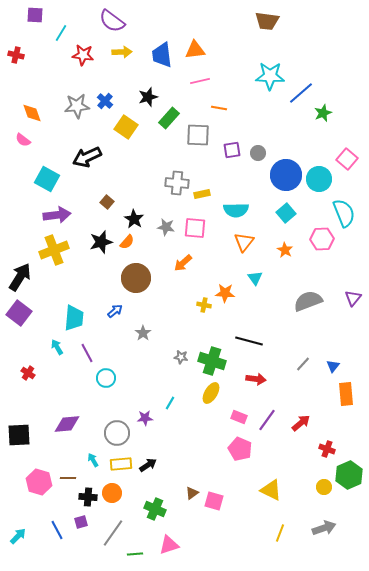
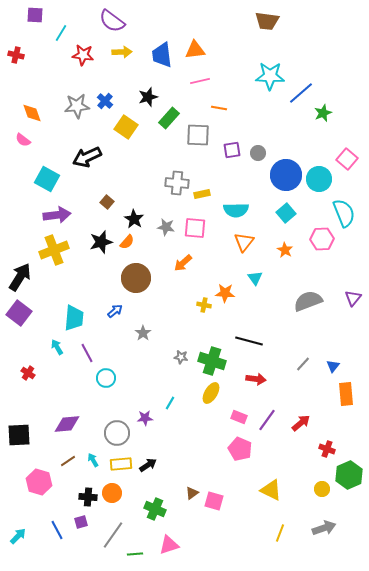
brown line at (68, 478): moved 17 px up; rotated 35 degrees counterclockwise
yellow circle at (324, 487): moved 2 px left, 2 px down
gray line at (113, 533): moved 2 px down
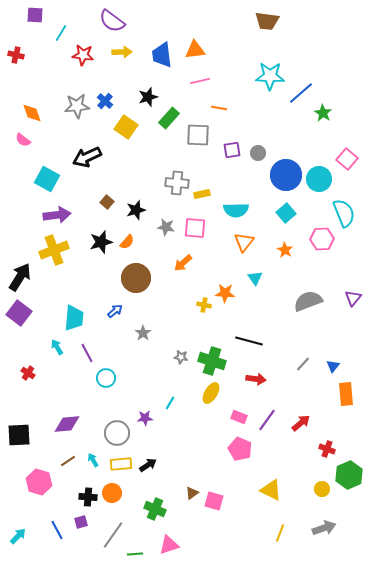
green star at (323, 113): rotated 18 degrees counterclockwise
black star at (134, 219): moved 2 px right, 9 px up; rotated 24 degrees clockwise
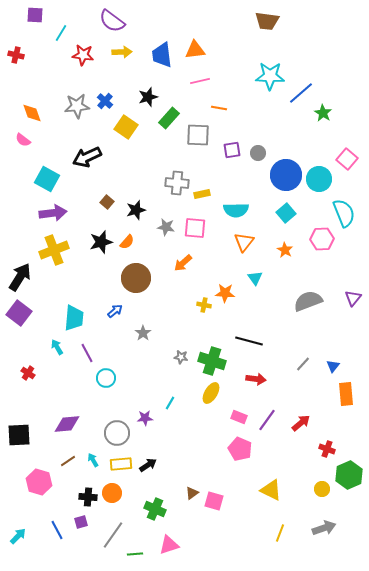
purple arrow at (57, 215): moved 4 px left, 2 px up
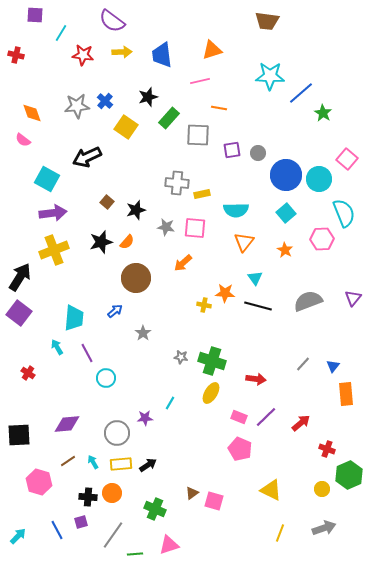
orange triangle at (195, 50): moved 17 px right; rotated 10 degrees counterclockwise
black line at (249, 341): moved 9 px right, 35 px up
purple line at (267, 420): moved 1 px left, 3 px up; rotated 10 degrees clockwise
cyan arrow at (93, 460): moved 2 px down
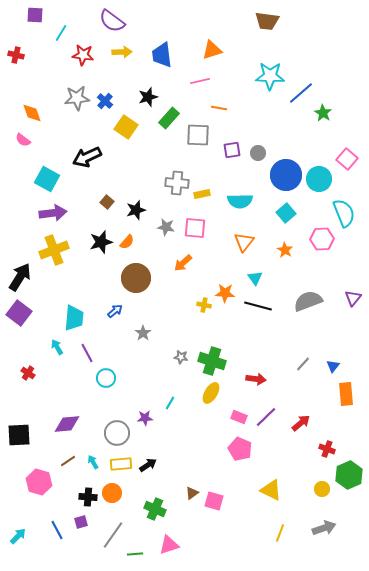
gray star at (77, 106): moved 8 px up
cyan semicircle at (236, 210): moved 4 px right, 9 px up
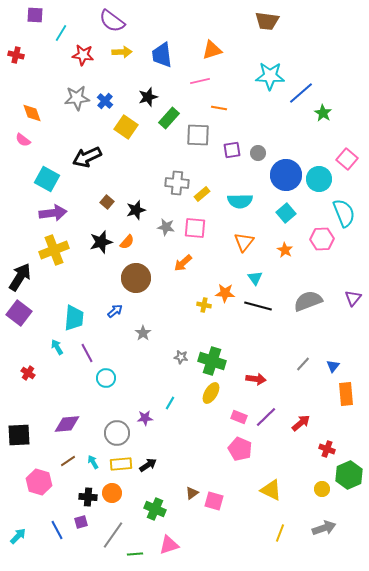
yellow rectangle at (202, 194): rotated 28 degrees counterclockwise
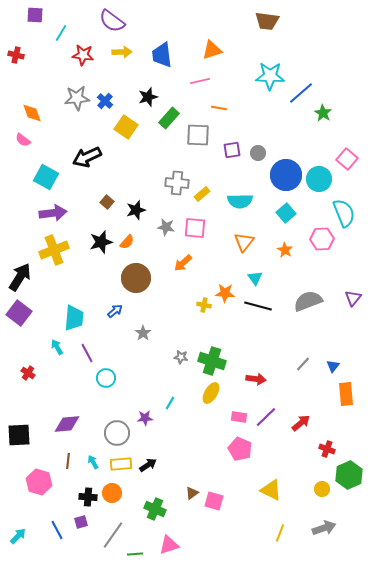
cyan square at (47, 179): moved 1 px left, 2 px up
pink rectangle at (239, 417): rotated 14 degrees counterclockwise
brown line at (68, 461): rotated 49 degrees counterclockwise
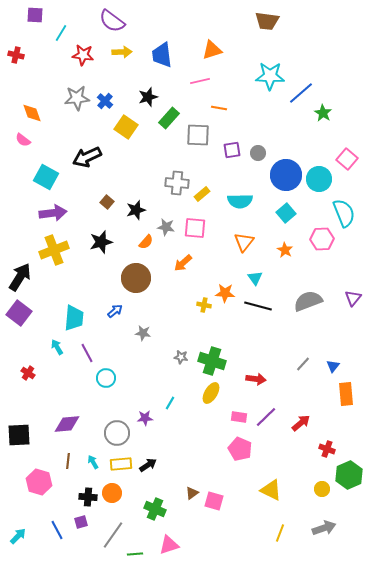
orange semicircle at (127, 242): moved 19 px right
gray star at (143, 333): rotated 28 degrees counterclockwise
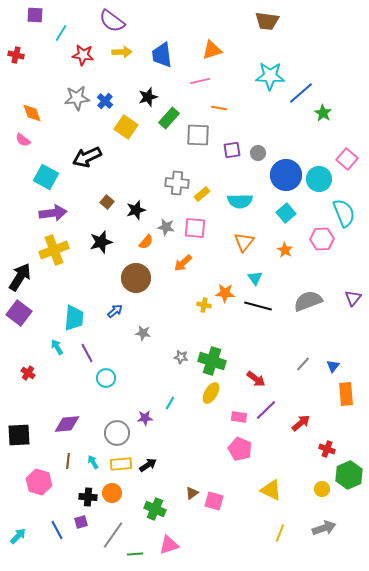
red arrow at (256, 379): rotated 30 degrees clockwise
purple line at (266, 417): moved 7 px up
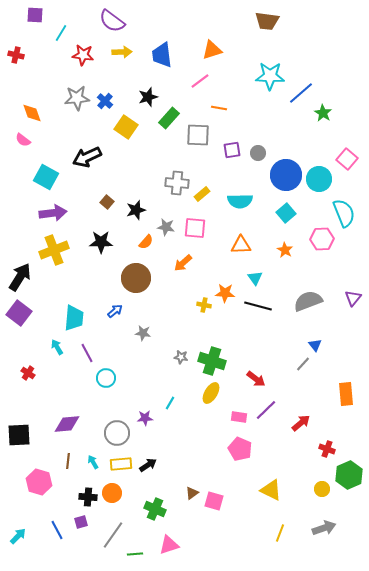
pink line at (200, 81): rotated 24 degrees counterclockwise
black star at (101, 242): rotated 15 degrees clockwise
orange triangle at (244, 242): moved 3 px left, 3 px down; rotated 50 degrees clockwise
blue triangle at (333, 366): moved 18 px left, 21 px up; rotated 16 degrees counterclockwise
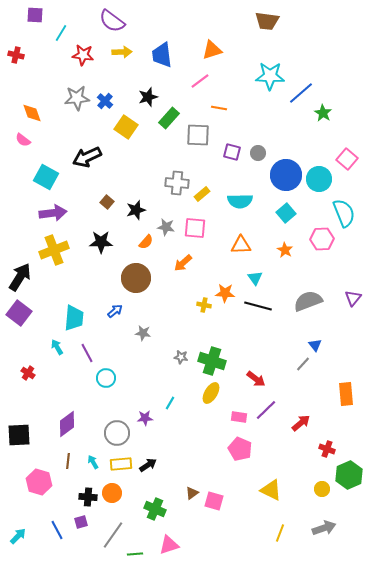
purple square at (232, 150): moved 2 px down; rotated 24 degrees clockwise
purple diamond at (67, 424): rotated 32 degrees counterclockwise
